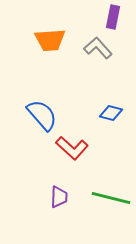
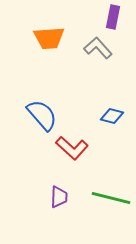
orange trapezoid: moved 1 px left, 2 px up
blue diamond: moved 1 px right, 3 px down
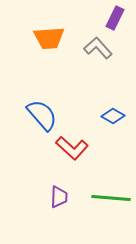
purple rectangle: moved 2 px right, 1 px down; rotated 15 degrees clockwise
blue diamond: moved 1 px right; rotated 15 degrees clockwise
green line: rotated 9 degrees counterclockwise
